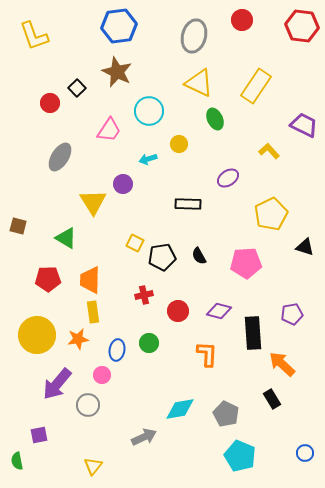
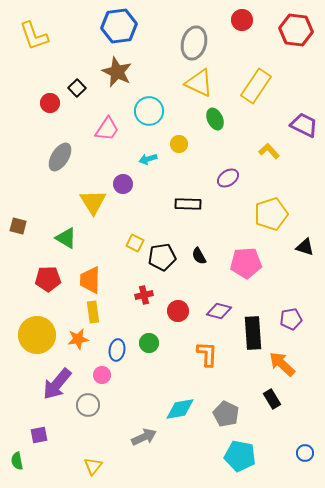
red hexagon at (302, 26): moved 6 px left, 4 px down
gray ellipse at (194, 36): moved 7 px down
pink trapezoid at (109, 130): moved 2 px left, 1 px up
yellow pentagon at (271, 214): rotated 8 degrees clockwise
purple pentagon at (292, 314): moved 1 px left, 5 px down
cyan pentagon at (240, 456): rotated 12 degrees counterclockwise
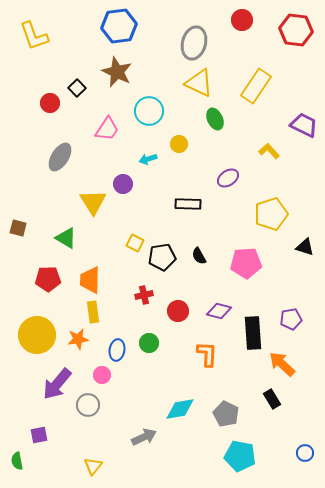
brown square at (18, 226): moved 2 px down
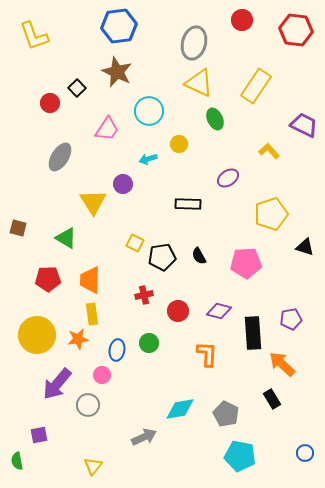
yellow rectangle at (93, 312): moved 1 px left, 2 px down
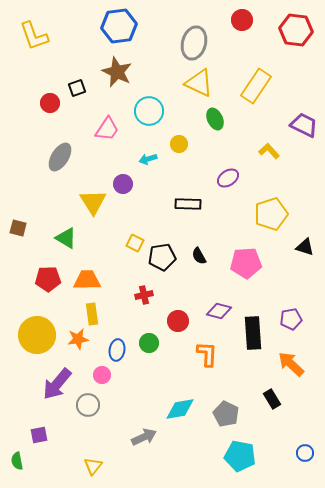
black square at (77, 88): rotated 24 degrees clockwise
orange trapezoid at (90, 280): moved 3 px left; rotated 88 degrees clockwise
red circle at (178, 311): moved 10 px down
orange arrow at (282, 364): moved 9 px right
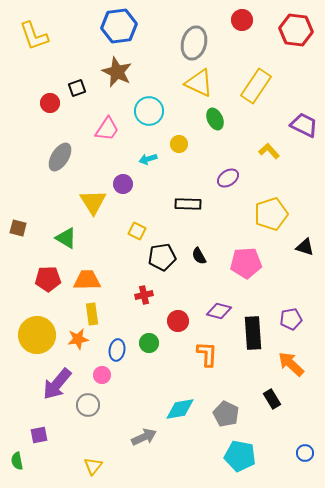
yellow square at (135, 243): moved 2 px right, 12 px up
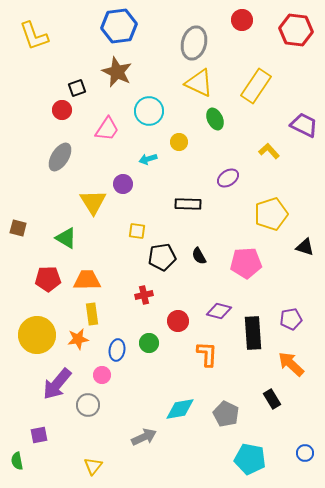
red circle at (50, 103): moved 12 px right, 7 px down
yellow circle at (179, 144): moved 2 px up
yellow square at (137, 231): rotated 18 degrees counterclockwise
cyan pentagon at (240, 456): moved 10 px right, 3 px down
